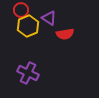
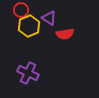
yellow hexagon: moved 1 px right
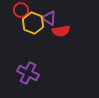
yellow hexagon: moved 4 px right, 3 px up; rotated 15 degrees counterclockwise
red semicircle: moved 4 px left, 3 px up
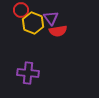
purple triangle: moved 2 px right; rotated 21 degrees clockwise
red semicircle: moved 3 px left
purple cross: rotated 20 degrees counterclockwise
